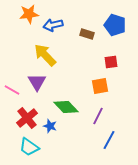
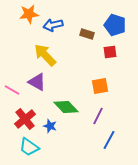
red square: moved 1 px left, 10 px up
purple triangle: rotated 30 degrees counterclockwise
red cross: moved 2 px left, 1 px down
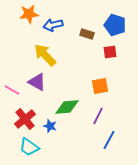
green diamond: moved 1 px right; rotated 50 degrees counterclockwise
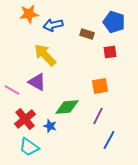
blue pentagon: moved 1 px left, 3 px up
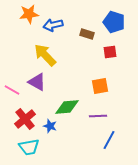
purple line: rotated 60 degrees clockwise
cyan trapezoid: rotated 45 degrees counterclockwise
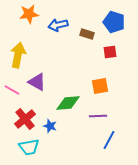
blue arrow: moved 5 px right
yellow arrow: moved 27 px left; rotated 55 degrees clockwise
green diamond: moved 1 px right, 4 px up
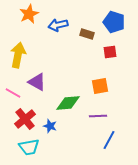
orange star: rotated 18 degrees counterclockwise
pink line: moved 1 px right, 3 px down
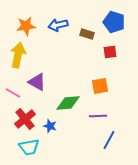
orange star: moved 3 px left, 12 px down; rotated 18 degrees clockwise
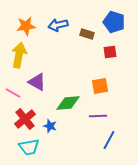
yellow arrow: moved 1 px right
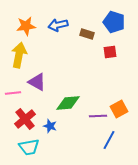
orange square: moved 19 px right, 23 px down; rotated 18 degrees counterclockwise
pink line: rotated 35 degrees counterclockwise
